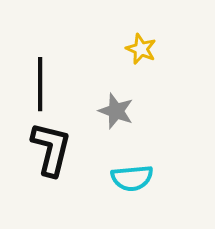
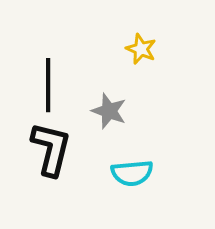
black line: moved 8 px right, 1 px down
gray star: moved 7 px left
cyan semicircle: moved 5 px up
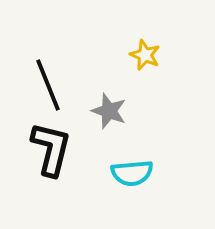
yellow star: moved 4 px right, 6 px down
black line: rotated 22 degrees counterclockwise
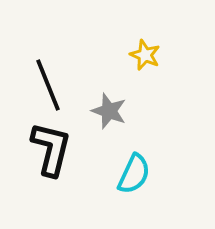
cyan semicircle: moved 2 px right, 1 px down; rotated 60 degrees counterclockwise
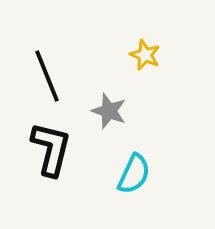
black line: moved 1 px left, 9 px up
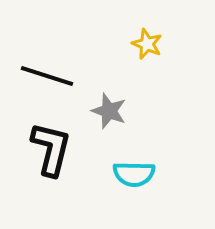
yellow star: moved 2 px right, 11 px up
black line: rotated 50 degrees counterclockwise
cyan semicircle: rotated 66 degrees clockwise
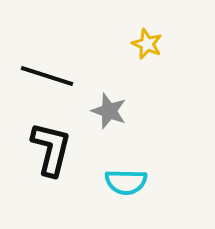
cyan semicircle: moved 8 px left, 8 px down
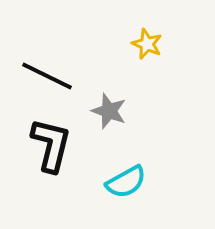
black line: rotated 8 degrees clockwise
black L-shape: moved 4 px up
cyan semicircle: rotated 30 degrees counterclockwise
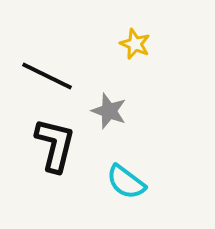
yellow star: moved 12 px left
black L-shape: moved 4 px right
cyan semicircle: rotated 66 degrees clockwise
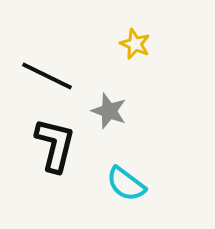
cyan semicircle: moved 2 px down
